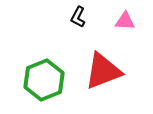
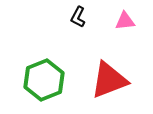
pink triangle: rotated 10 degrees counterclockwise
red triangle: moved 6 px right, 9 px down
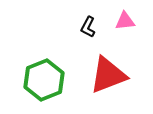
black L-shape: moved 10 px right, 10 px down
red triangle: moved 1 px left, 5 px up
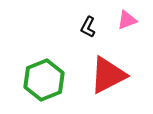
pink triangle: moved 2 px right, 1 px up; rotated 15 degrees counterclockwise
red triangle: rotated 6 degrees counterclockwise
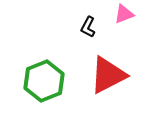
pink triangle: moved 3 px left, 6 px up
green hexagon: moved 1 px down
